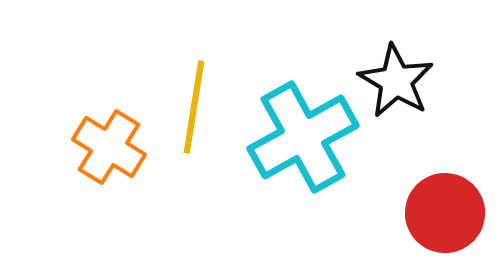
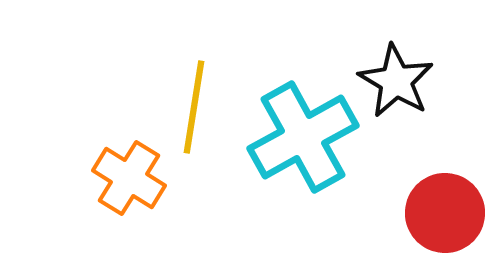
orange cross: moved 20 px right, 31 px down
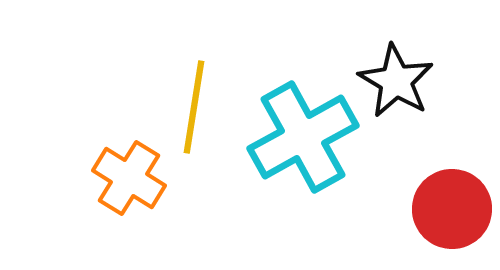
red circle: moved 7 px right, 4 px up
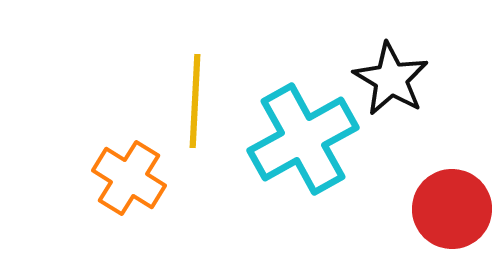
black star: moved 5 px left, 2 px up
yellow line: moved 1 px right, 6 px up; rotated 6 degrees counterclockwise
cyan cross: moved 2 px down
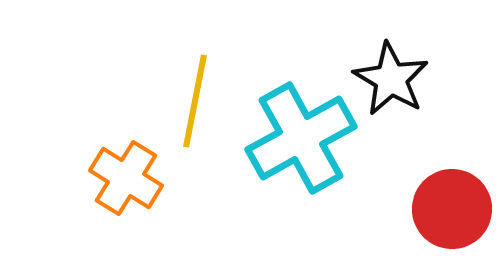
yellow line: rotated 8 degrees clockwise
cyan cross: moved 2 px left, 1 px up
orange cross: moved 3 px left
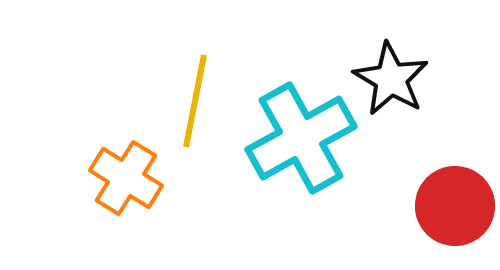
red circle: moved 3 px right, 3 px up
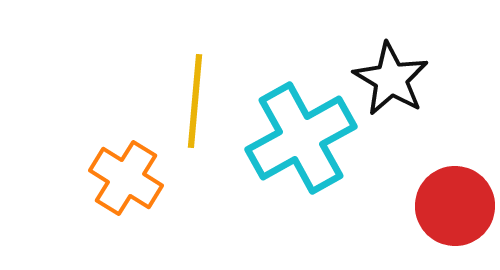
yellow line: rotated 6 degrees counterclockwise
